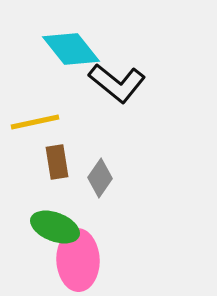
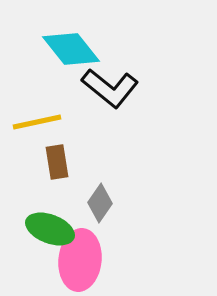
black L-shape: moved 7 px left, 5 px down
yellow line: moved 2 px right
gray diamond: moved 25 px down
green ellipse: moved 5 px left, 2 px down
pink ellipse: moved 2 px right; rotated 8 degrees clockwise
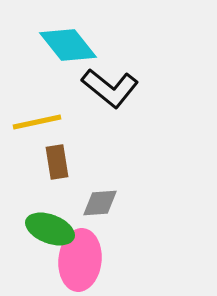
cyan diamond: moved 3 px left, 4 px up
gray diamond: rotated 51 degrees clockwise
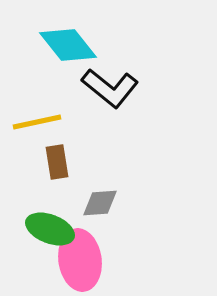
pink ellipse: rotated 14 degrees counterclockwise
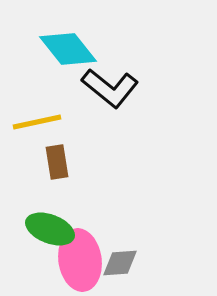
cyan diamond: moved 4 px down
gray diamond: moved 20 px right, 60 px down
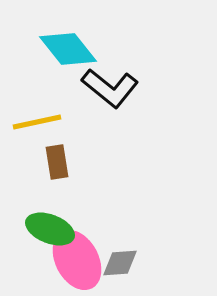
pink ellipse: moved 3 px left; rotated 20 degrees counterclockwise
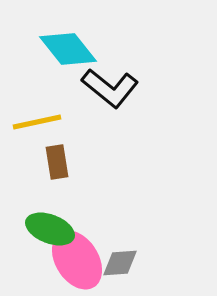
pink ellipse: rotated 4 degrees counterclockwise
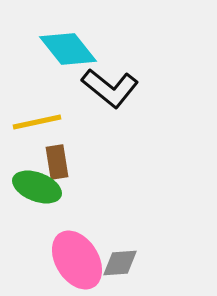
green ellipse: moved 13 px left, 42 px up
